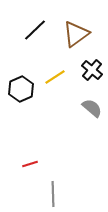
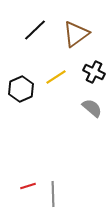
black cross: moved 2 px right, 2 px down; rotated 15 degrees counterclockwise
yellow line: moved 1 px right
red line: moved 2 px left, 22 px down
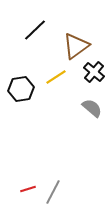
brown triangle: moved 12 px down
black cross: rotated 15 degrees clockwise
black hexagon: rotated 15 degrees clockwise
red line: moved 3 px down
gray line: moved 2 px up; rotated 30 degrees clockwise
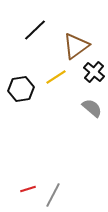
gray line: moved 3 px down
